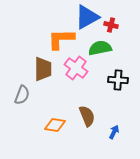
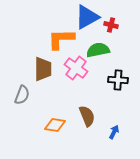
green semicircle: moved 2 px left, 2 px down
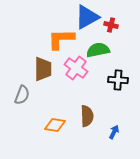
brown semicircle: rotated 20 degrees clockwise
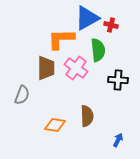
blue triangle: moved 1 px down
green semicircle: rotated 95 degrees clockwise
brown trapezoid: moved 3 px right, 1 px up
blue arrow: moved 4 px right, 8 px down
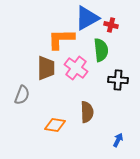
green semicircle: moved 3 px right
brown semicircle: moved 4 px up
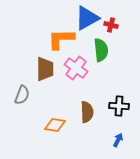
brown trapezoid: moved 1 px left, 1 px down
black cross: moved 1 px right, 26 px down
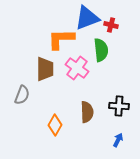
blue triangle: rotated 8 degrees clockwise
pink cross: moved 1 px right
orange diamond: rotated 70 degrees counterclockwise
